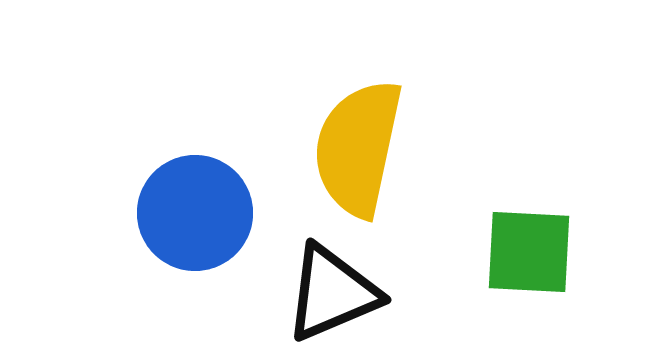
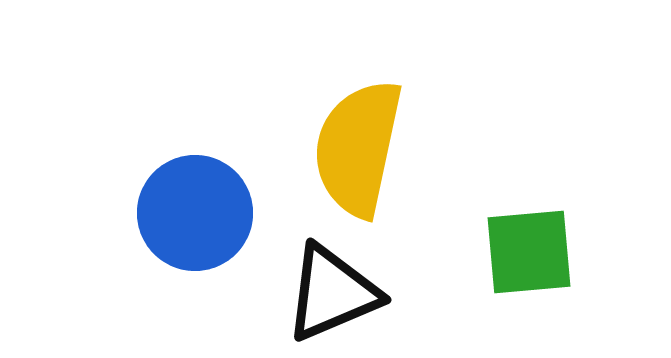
green square: rotated 8 degrees counterclockwise
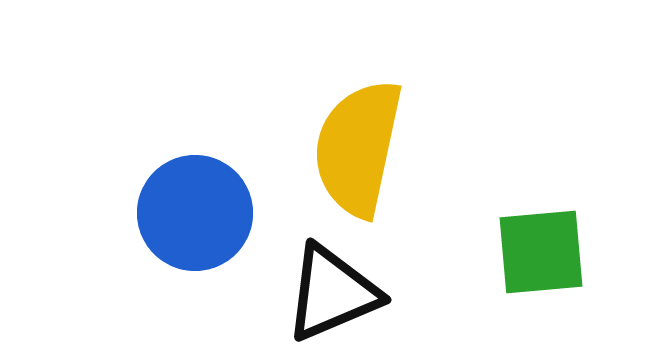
green square: moved 12 px right
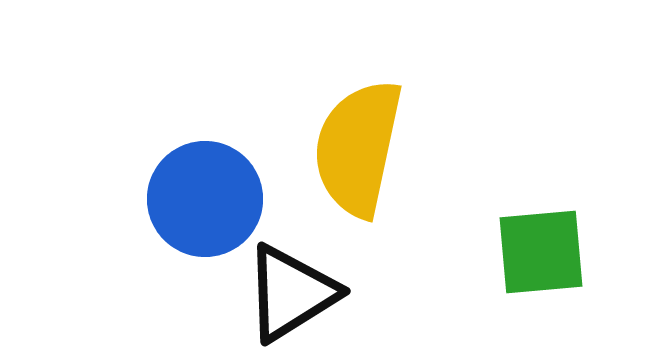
blue circle: moved 10 px right, 14 px up
black triangle: moved 41 px left; rotated 9 degrees counterclockwise
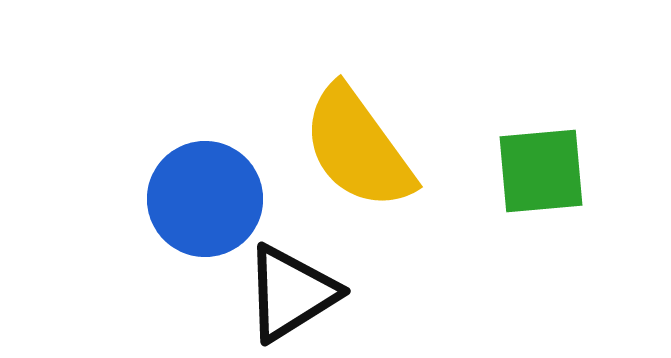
yellow semicircle: rotated 48 degrees counterclockwise
green square: moved 81 px up
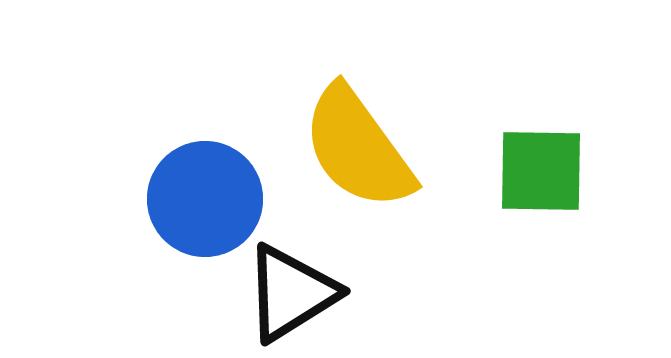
green square: rotated 6 degrees clockwise
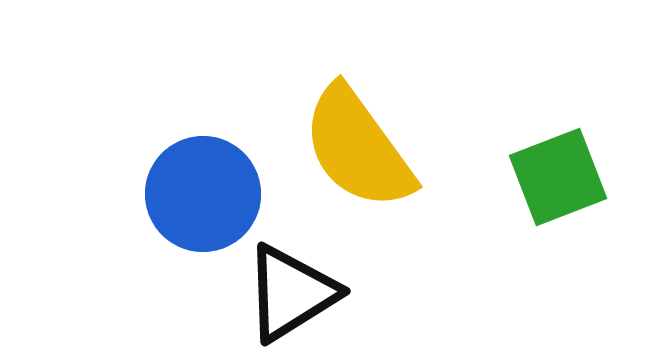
green square: moved 17 px right, 6 px down; rotated 22 degrees counterclockwise
blue circle: moved 2 px left, 5 px up
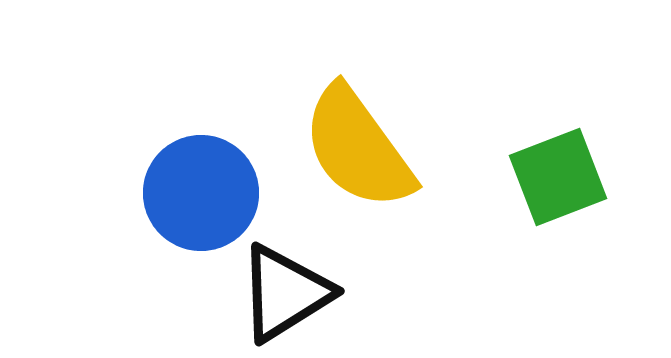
blue circle: moved 2 px left, 1 px up
black triangle: moved 6 px left
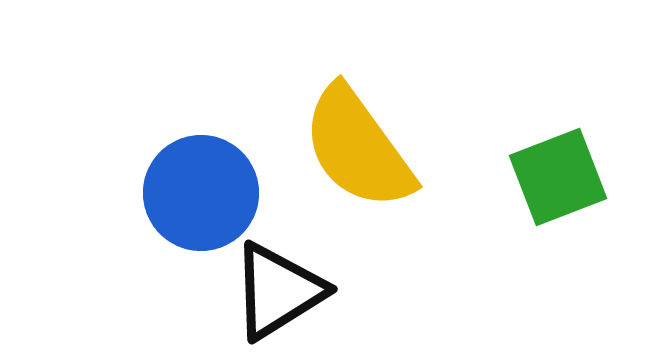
black triangle: moved 7 px left, 2 px up
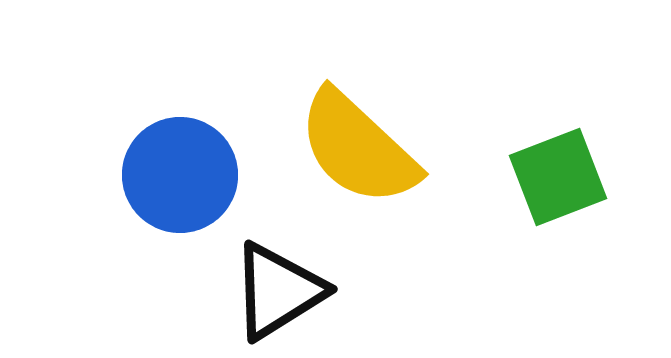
yellow semicircle: rotated 11 degrees counterclockwise
blue circle: moved 21 px left, 18 px up
